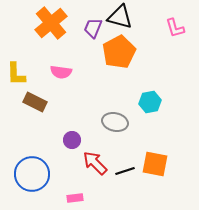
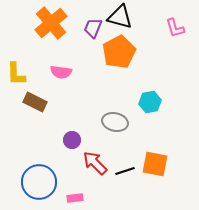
blue circle: moved 7 px right, 8 px down
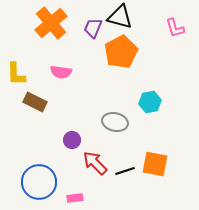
orange pentagon: moved 2 px right
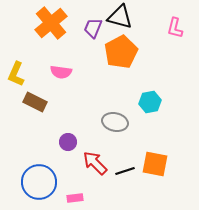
pink L-shape: rotated 30 degrees clockwise
yellow L-shape: rotated 25 degrees clockwise
purple circle: moved 4 px left, 2 px down
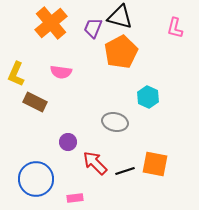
cyan hexagon: moved 2 px left, 5 px up; rotated 25 degrees counterclockwise
blue circle: moved 3 px left, 3 px up
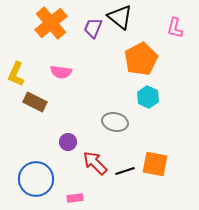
black triangle: rotated 24 degrees clockwise
orange pentagon: moved 20 px right, 7 px down
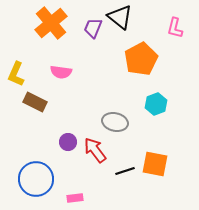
cyan hexagon: moved 8 px right, 7 px down; rotated 15 degrees clockwise
red arrow: moved 13 px up; rotated 8 degrees clockwise
